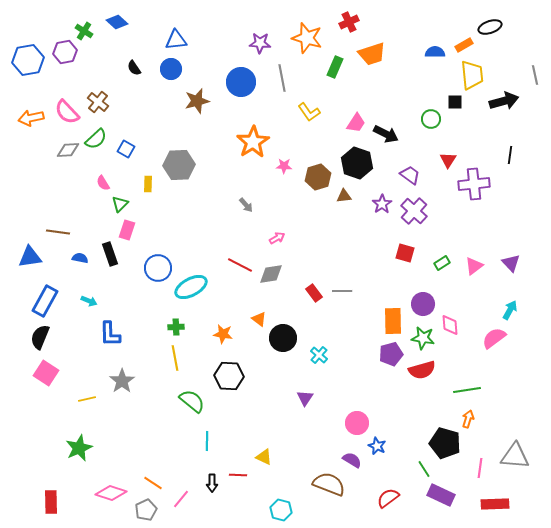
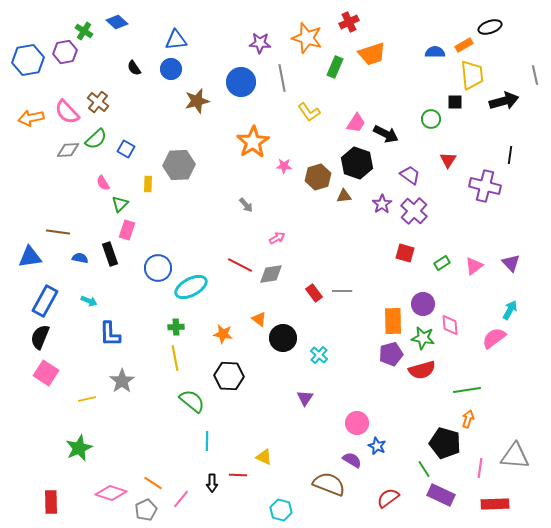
purple cross at (474, 184): moved 11 px right, 2 px down; rotated 20 degrees clockwise
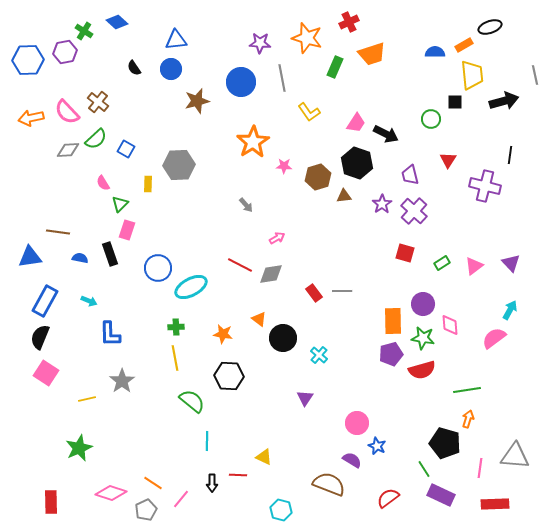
blue hexagon at (28, 60): rotated 8 degrees clockwise
purple trapezoid at (410, 175): rotated 140 degrees counterclockwise
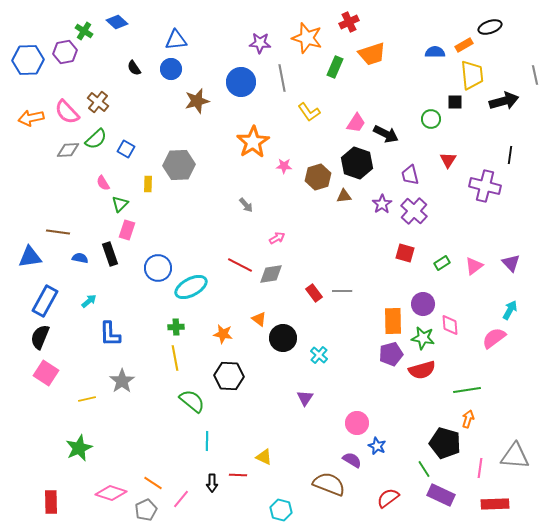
cyan arrow at (89, 301): rotated 63 degrees counterclockwise
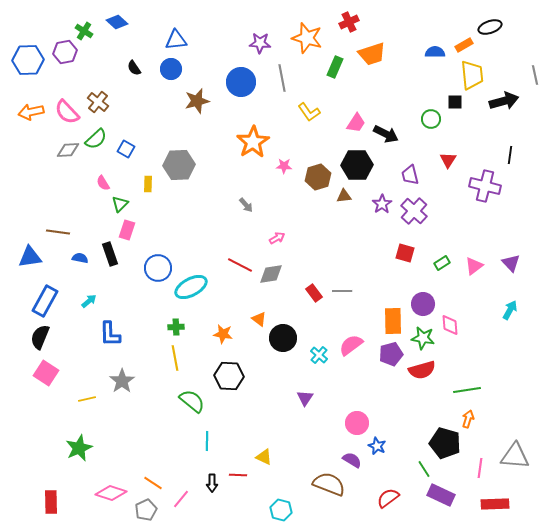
orange arrow at (31, 118): moved 6 px up
black hexagon at (357, 163): moved 2 px down; rotated 20 degrees counterclockwise
pink semicircle at (494, 338): moved 143 px left, 7 px down
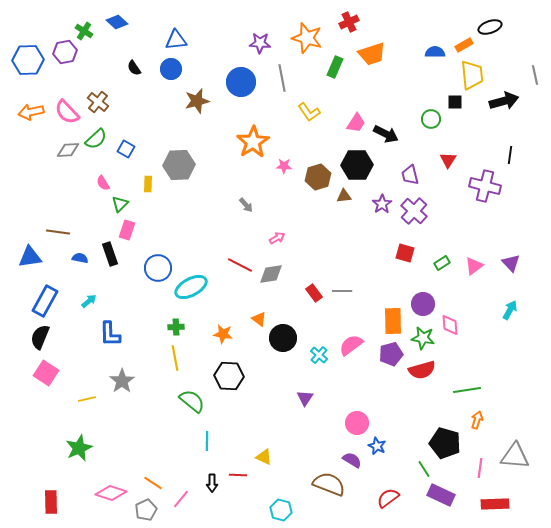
orange arrow at (468, 419): moved 9 px right, 1 px down
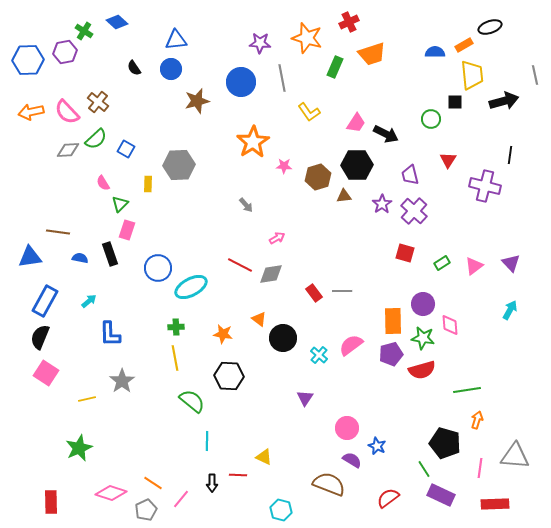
pink circle at (357, 423): moved 10 px left, 5 px down
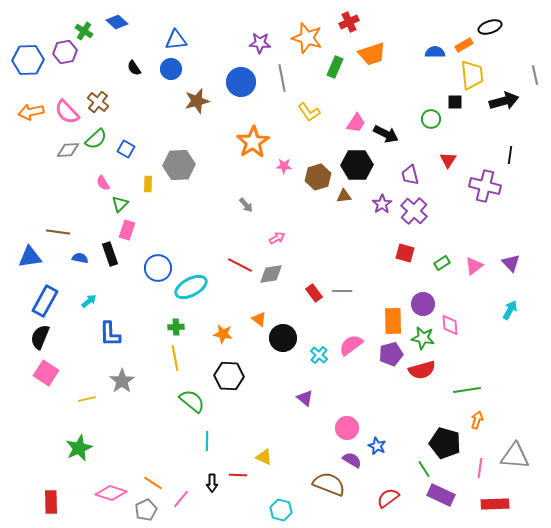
purple triangle at (305, 398): rotated 24 degrees counterclockwise
